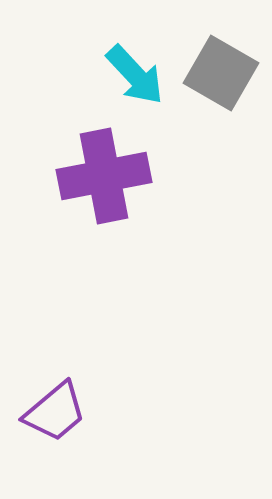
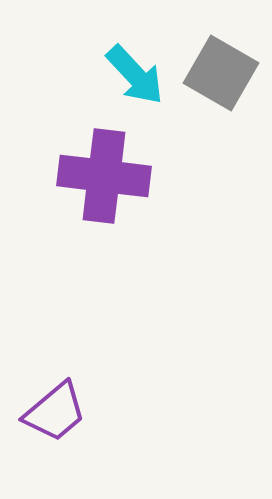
purple cross: rotated 18 degrees clockwise
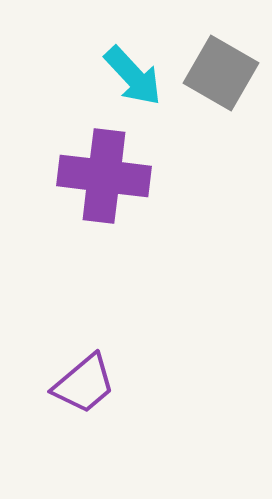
cyan arrow: moved 2 px left, 1 px down
purple trapezoid: moved 29 px right, 28 px up
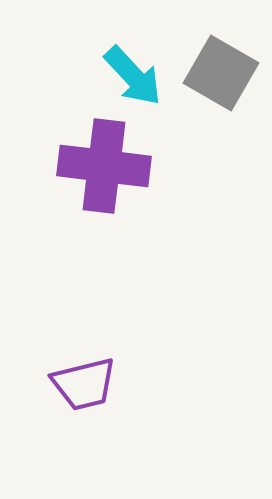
purple cross: moved 10 px up
purple trapezoid: rotated 26 degrees clockwise
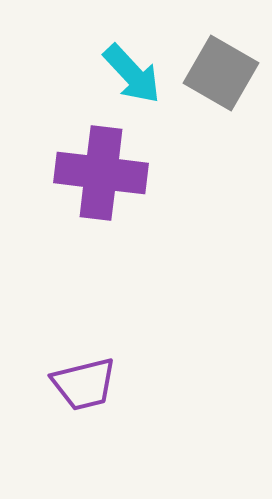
cyan arrow: moved 1 px left, 2 px up
purple cross: moved 3 px left, 7 px down
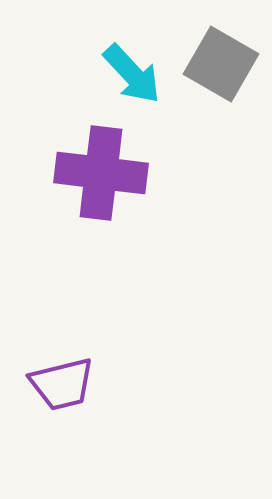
gray square: moved 9 px up
purple trapezoid: moved 22 px left
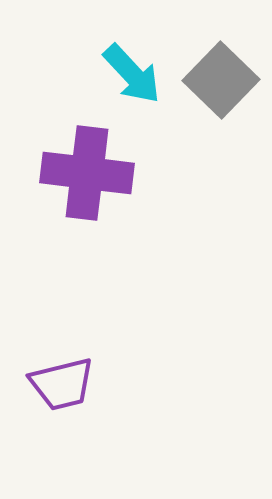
gray square: moved 16 px down; rotated 14 degrees clockwise
purple cross: moved 14 px left
